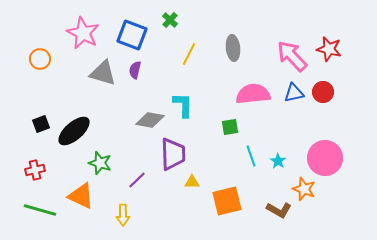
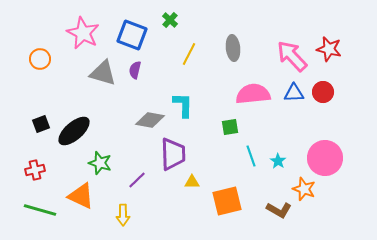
blue triangle: rotated 10 degrees clockwise
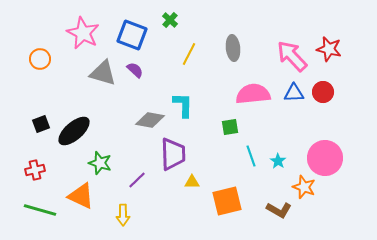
purple semicircle: rotated 120 degrees clockwise
orange star: moved 2 px up
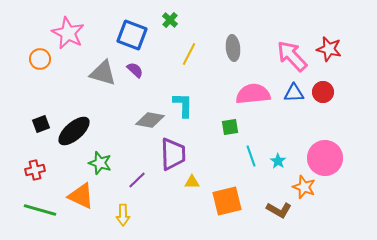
pink star: moved 15 px left
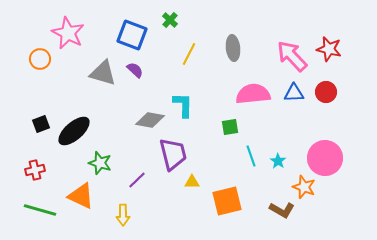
red circle: moved 3 px right
purple trapezoid: rotated 12 degrees counterclockwise
brown L-shape: moved 3 px right
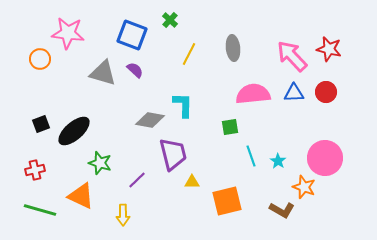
pink star: rotated 20 degrees counterclockwise
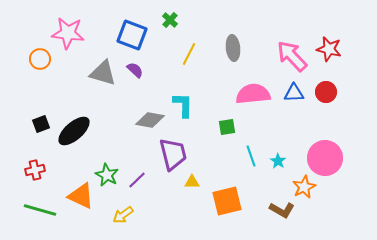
green square: moved 3 px left
green star: moved 7 px right, 12 px down; rotated 10 degrees clockwise
orange star: rotated 25 degrees clockwise
yellow arrow: rotated 55 degrees clockwise
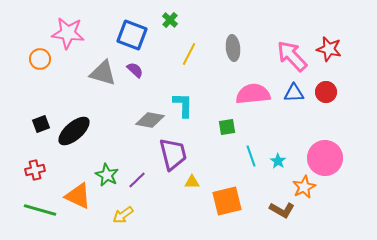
orange triangle: moved 3 px left
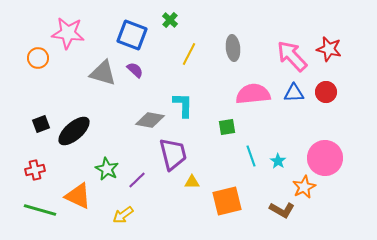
orange circle: moved 2 px left, 1 px up
green star: moved 6 px up
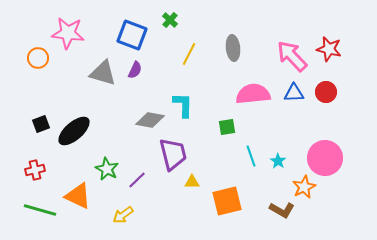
purple semicircle: rotated 72 degrees clockwise
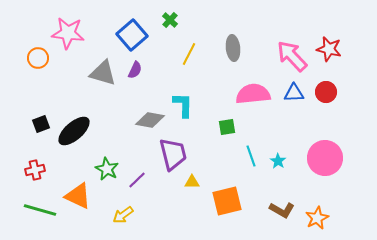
blue square: rotated 28 degrees clockwise
orange star: moved 13 px right, 31 px down
